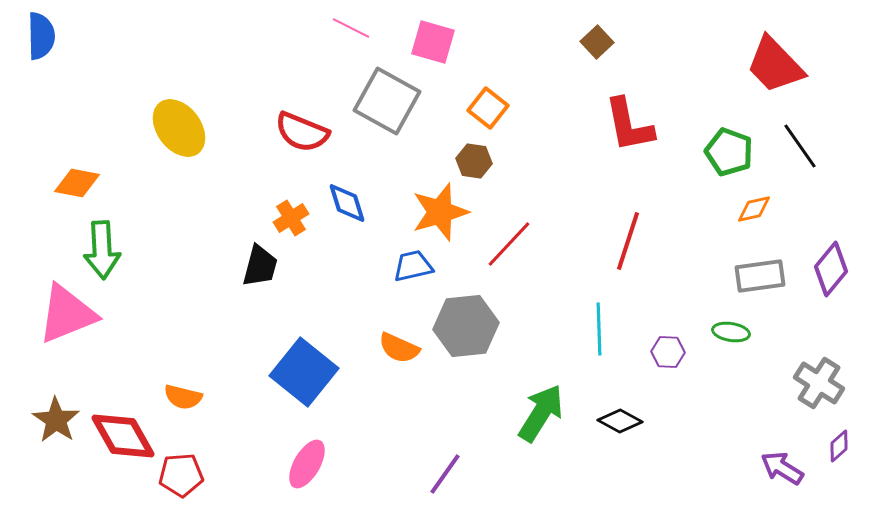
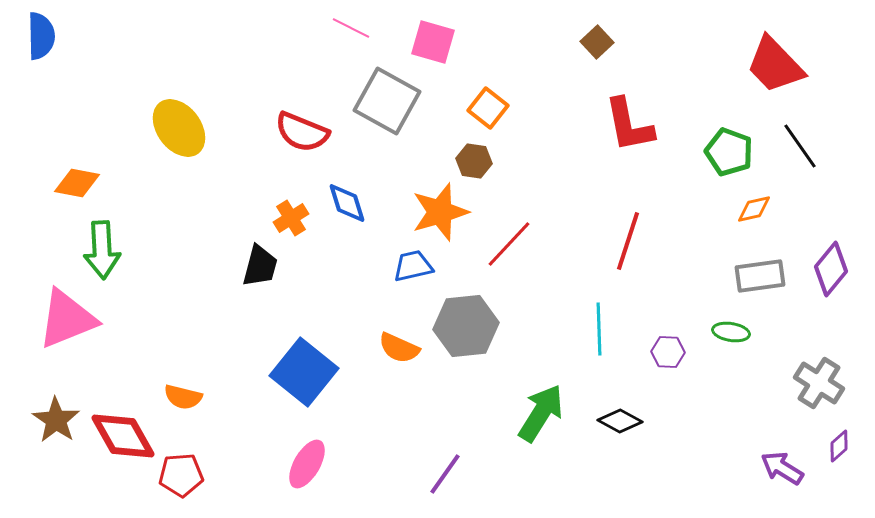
pink triangle at (67, 314): moved 5 px down
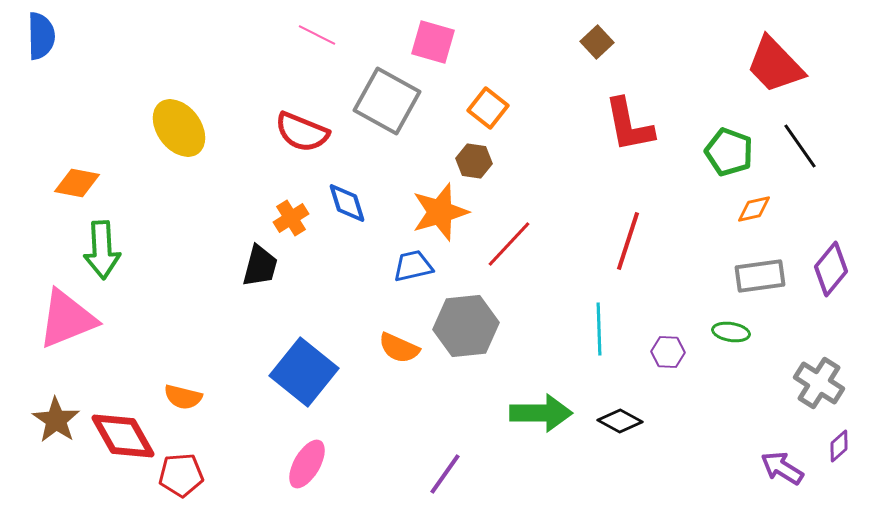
pink line at (351, 28): moved 34 px left, 7 px down
green arrow at (541, 413): rotated 58 degrees clockwise
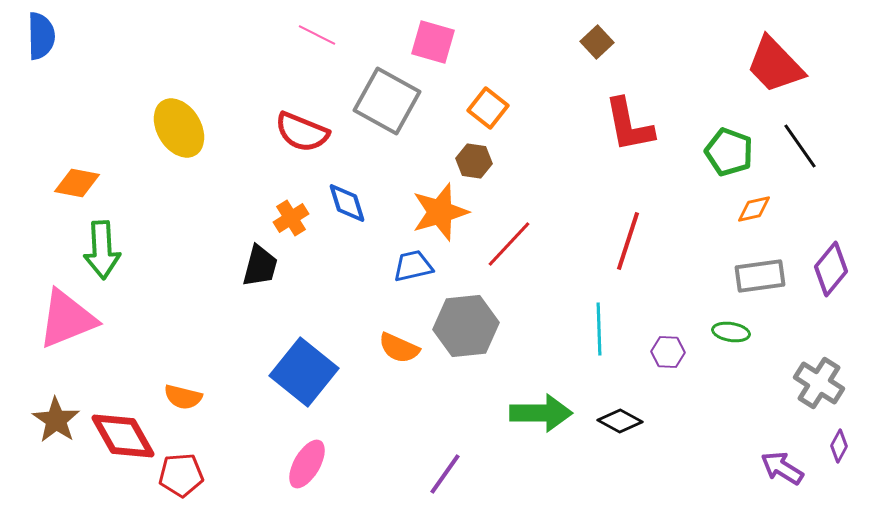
yellow ellipse at (179, 128): rotated 6 degrees clockwise
purple diamond at (839, 446): rotated 20 degrees counterclockwise
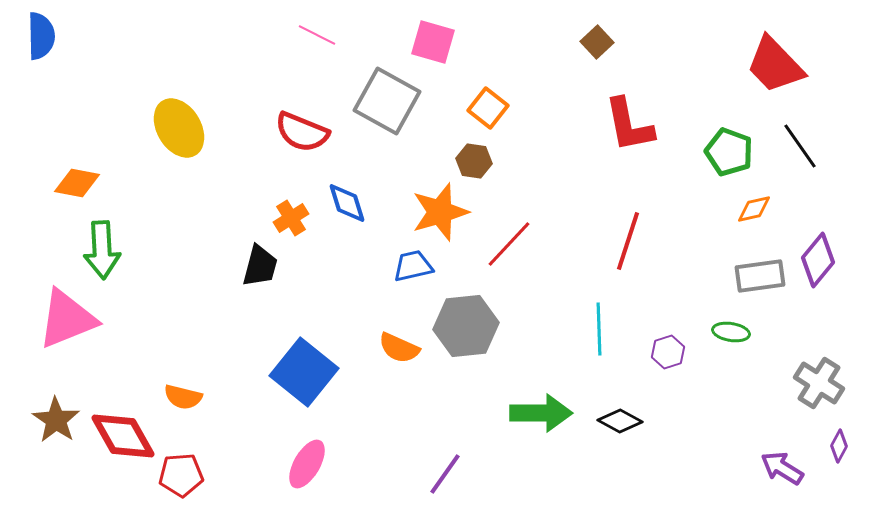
purple diamond at (831, 269): moved 13 px left, 9 px up
purple hexagon at (668, 352): rotated 20 degrees counterclockwise
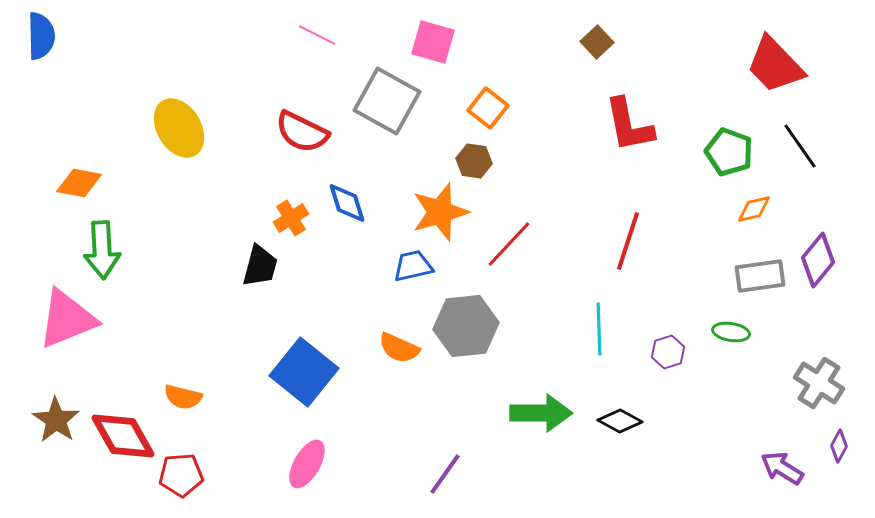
red semicircle at (302, 132): rotated 4 degrees clockwise
orange diamond at (77, 183): moved 2 px right
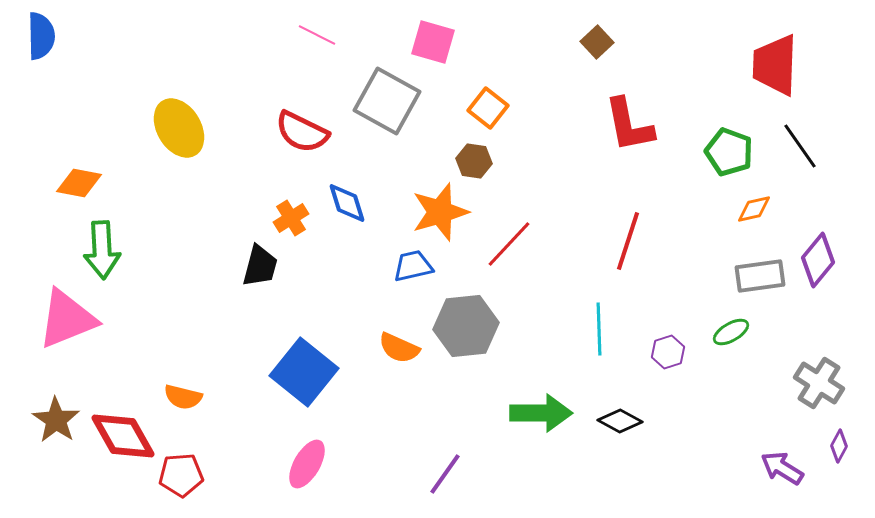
red trapezoid at (775, 65): rotated 46 degrees clockwise
green ellipse at (731, 332): rotated 39 degrees counterclockwise
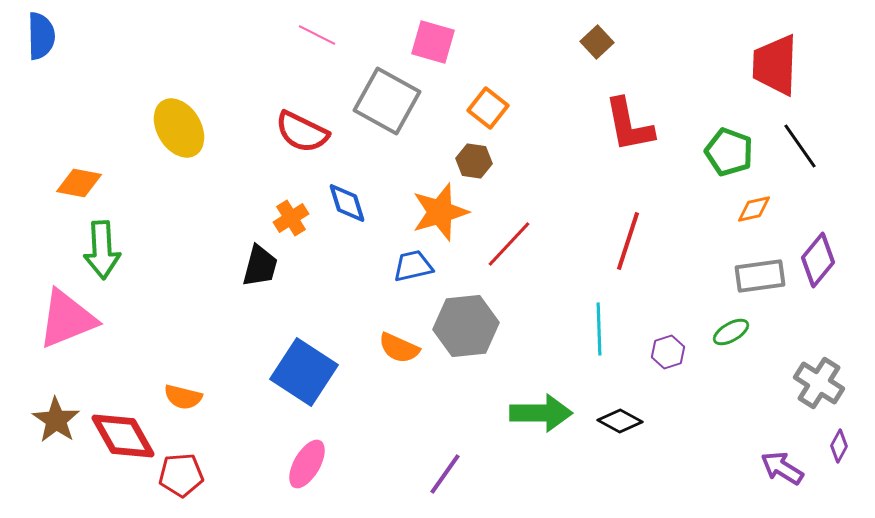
blue square at (304, 372): rotated 6 degrees counterclockwise
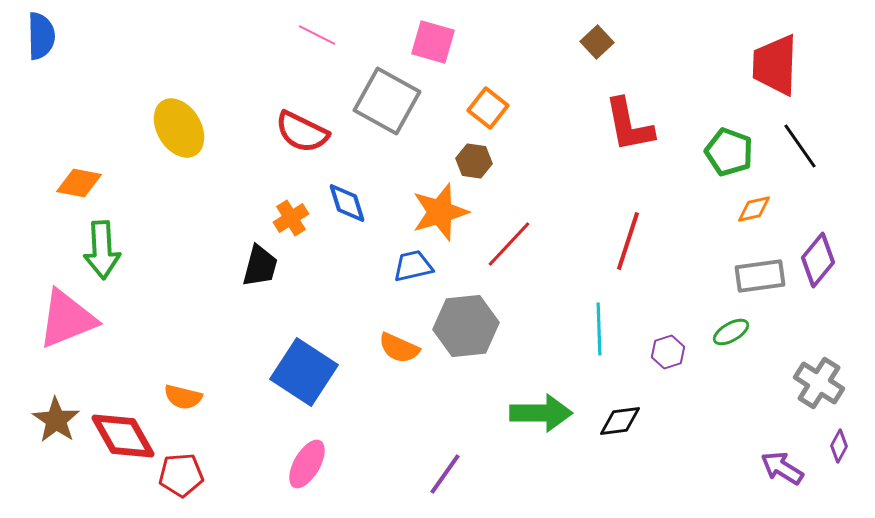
black diamond at (620, 421): rotated 36 degrees counterclockwise
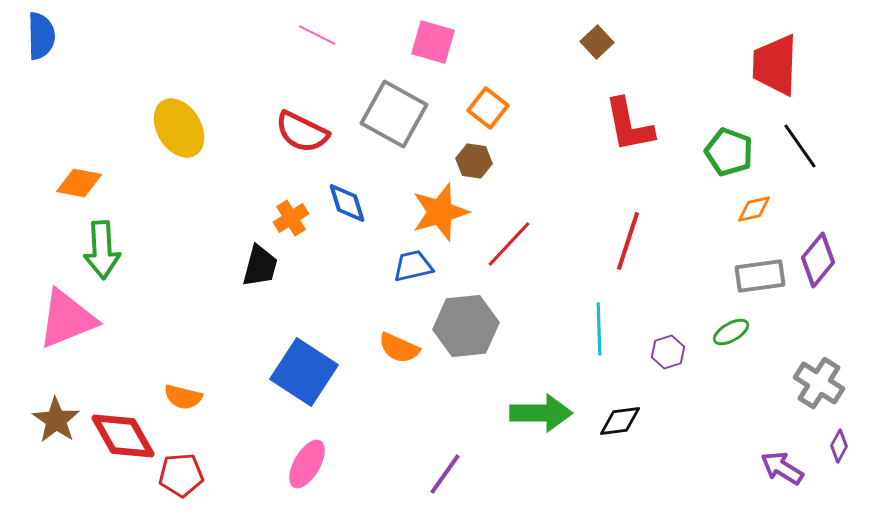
gray square at (387, 101): moved 7 px right, 13 px down
